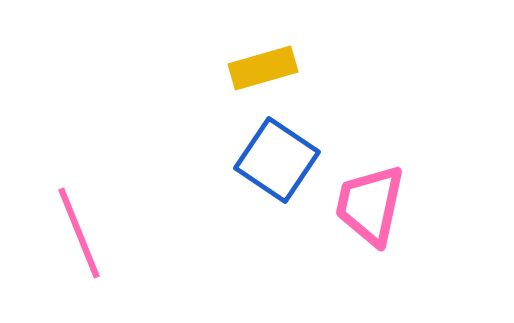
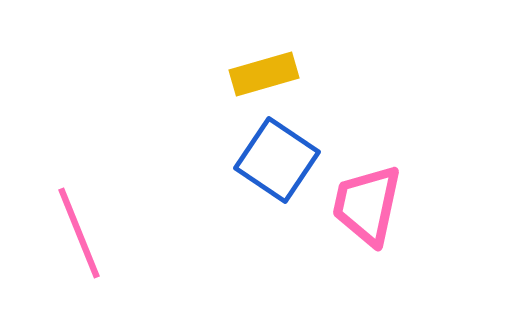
yellow rectangle: moved 1 px right, 6 px down
pink trapezoid: moved 3 px left
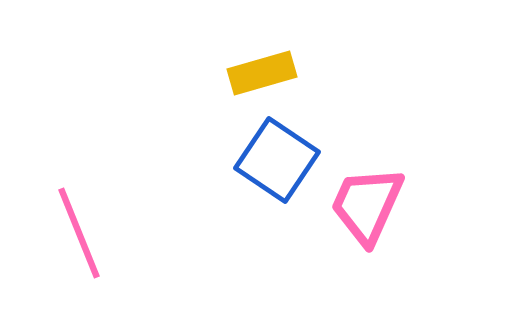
yellow rectangle: moved 2 px left, 1 px up
pink trapezoid: rotated 12 degrees clockwise
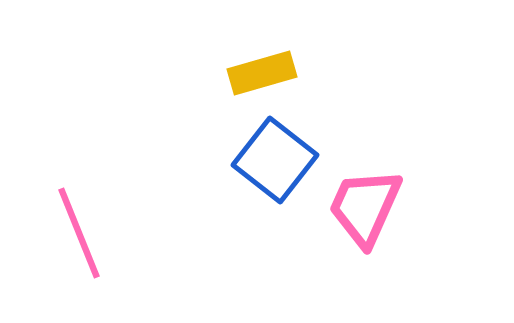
blue square: moved 2 px left; rotated 4 degrees clockwise
pink trapezoid: moved 2 px left, 2 px down
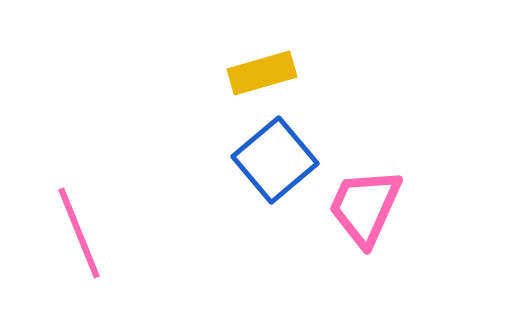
blue square: rotated 12 degrees clockwise
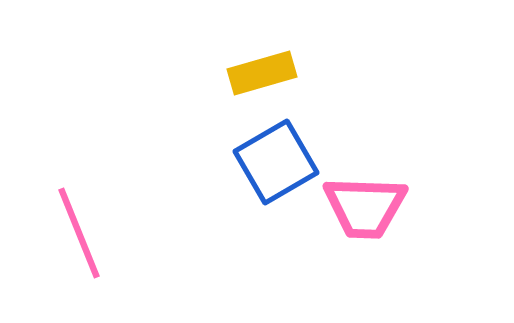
blue square: moved 1 px right, 2 px down; rotated 10 degrees clockwise
pink trapezoid: rotated 112 degrees counterclockwise
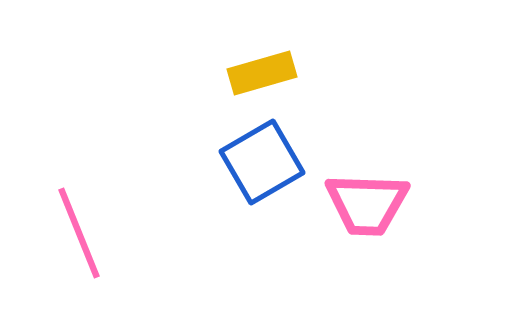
blue square: moved 14 px left
pink trapezoid: moved 2 px right, 3 px up
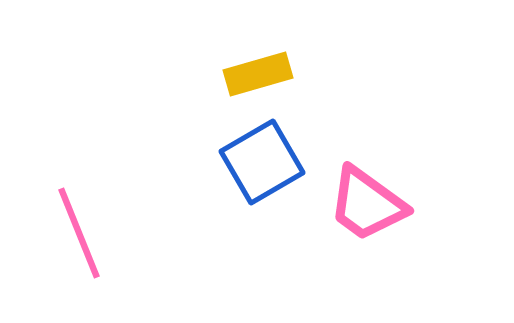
yellow rectangle: moved 4 px left, 1 px down
pink trapezoid: rotated 34 degrees clockwise
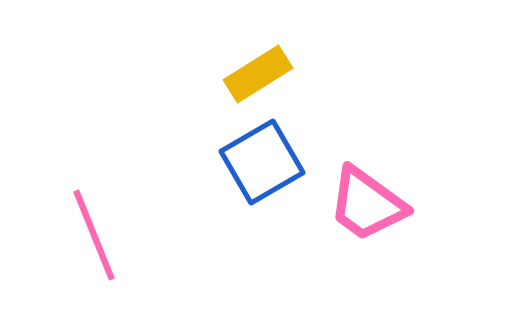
yellow rectangle: rotated 16 degrees counterclockwise
pink line: moved 15 px right, 2 px down
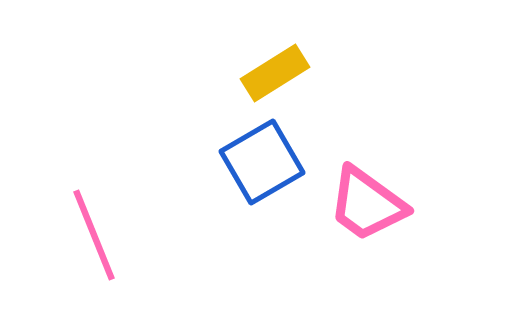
yellow rectangle: moved 17 px right, 1 px up
